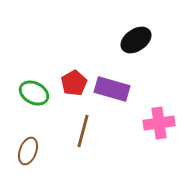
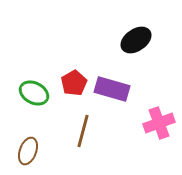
pink cross: rotated 12 degrees counterclockwise
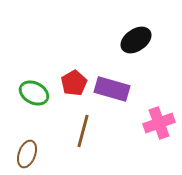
brown ellipse: moved 1 px left, 3 px down
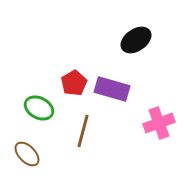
green ellipse: moved 5 px right, 15 px down
brown ellipse: rotated 64 degrees counterclockwise
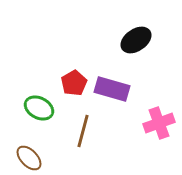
brown ellipse: moved 2 px right, 4 px down
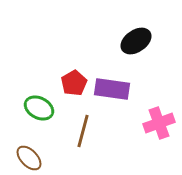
black ellipse: moved 1 px down
purple rectangle: rotated 8 degrees counterclockwise
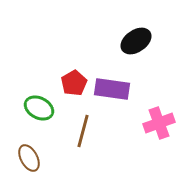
brown ellipse: rotated 16 degrees clockwise
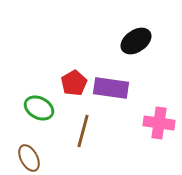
purple rectangle: moved 1 px left, 1 px up
pink cross: rotated 28 degrees clockwise
